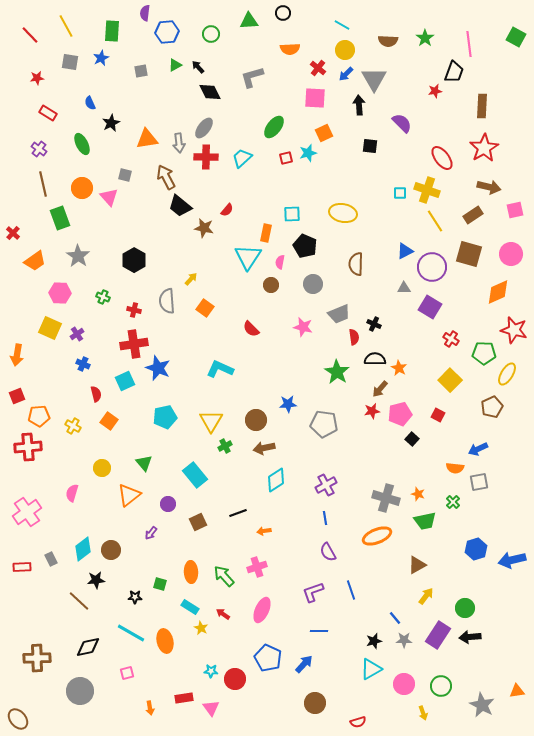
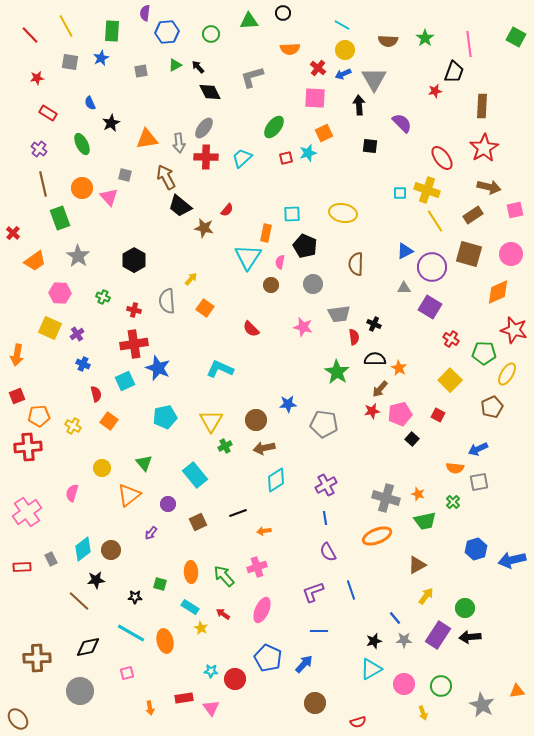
blue arrow at (346, 74): moved 3 px left; rotated 21 degrees clockwise
gray trapezoid at (339, 314): rotated 15 degrees clockwise
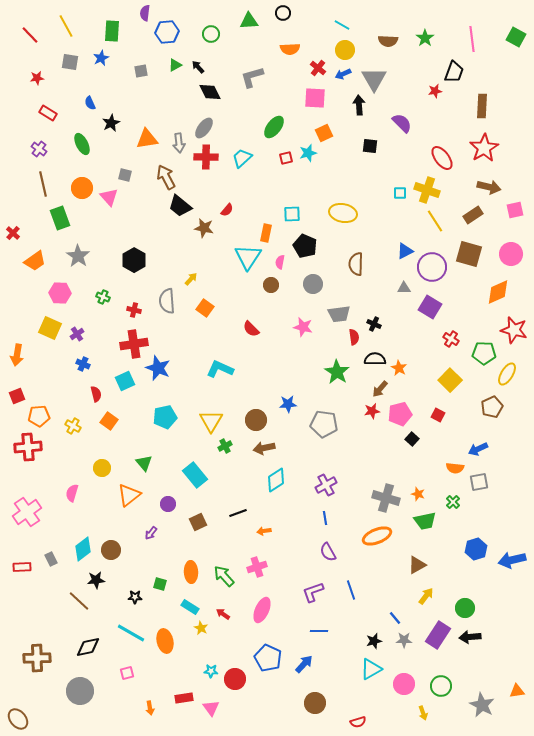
pink line at (469, 44): moved 3 px right, 5 px up
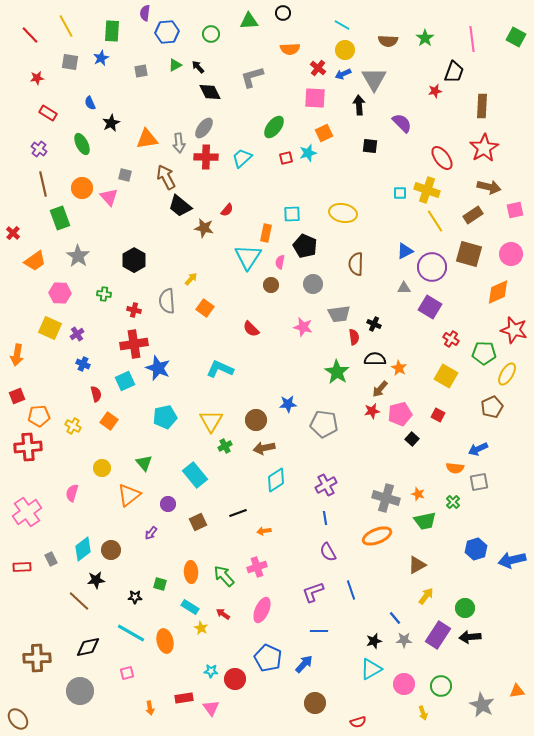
green cross at (103, 297): moved 1 px right, 3 px up; rotated 16 degrees counterclockwise
yellow square at (450, 380): moved 4 px left, 4 px up; rotated 15 degrees counterclockwise
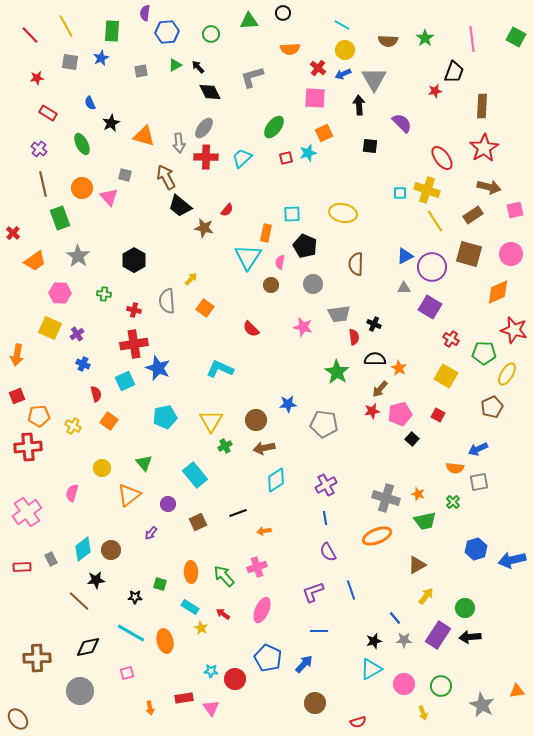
orange triangle at (147, 139): moved 3 px left, 3 px up; rotated 25 degrees clockwise
blue triangle at (405, 251): moved 5 px down
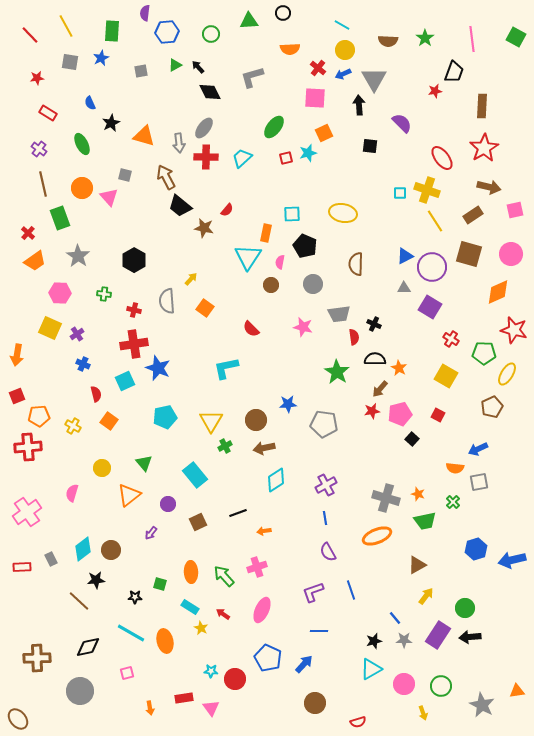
red cross at (13, 233): moved 15 px right
cyan L-shape at (220, 369): moved 6 px right, 1 px up; rotated 36 degrees counterclockwise
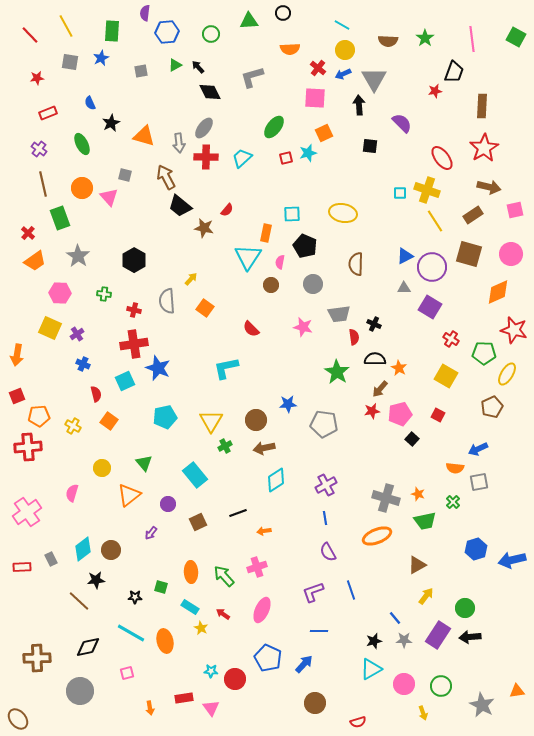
red rectangle at (48, 113): rotated 54 degrees counterclockwise
green square at (160, 584): moved 1 px right, 3 px down
